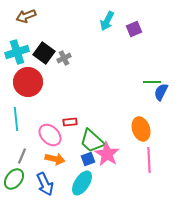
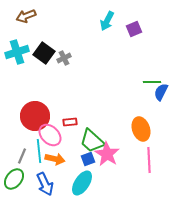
red circle: moved 7 px right, 34 px down
cyan line: moved 23 px right, 32 px down
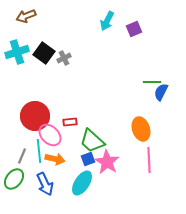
pink star: moved 8 px down
